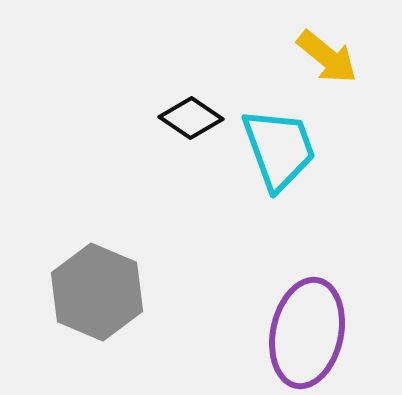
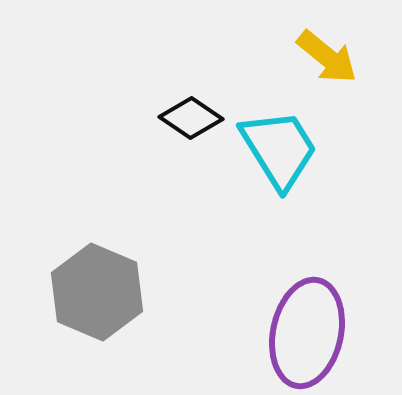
cyan trapezoid: rotated 12 degrees counterclockwise
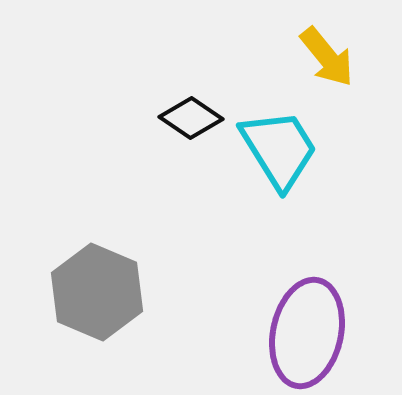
yellow arrow: rotated 12 degrees clockwise
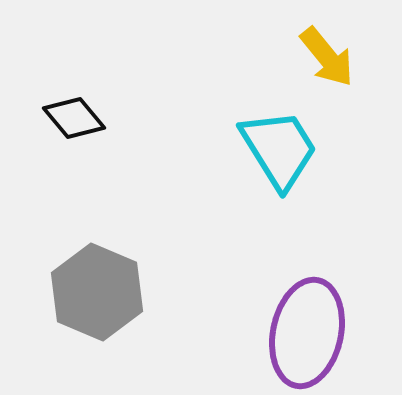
black diamond: moved 117 px left; rotated 16 degrees clockwise
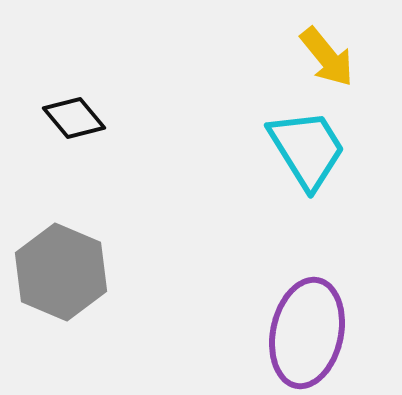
cyan trapezoid: moved 28 px right
gray hexagon: moved 36 px left, 20 px up
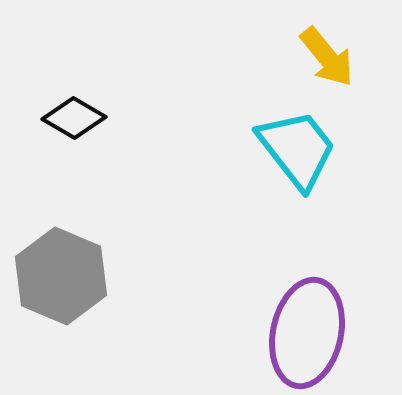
black diamond: rotated 20 degrees counterclockwise
cyan trapezoid: moved 10 px left; rotated 6 degrees counterclockwise
gray hexagon: moved 4 px down
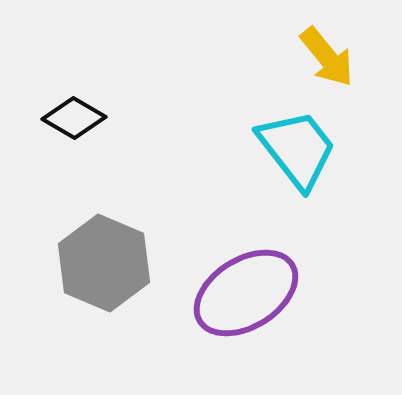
gray hexagon: moved 43 px right, 13 px up
purple ellipse: moved 61 px left, 40 px up; rotated 46 degrees clockwise
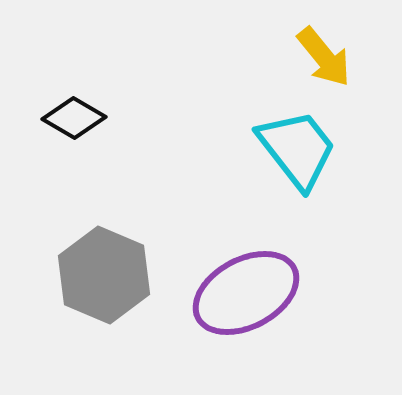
yellow arrow: moved 3 px left
gray hexagon: moved 12 px down
purple ellipse: rotated 4 degrees clockwise
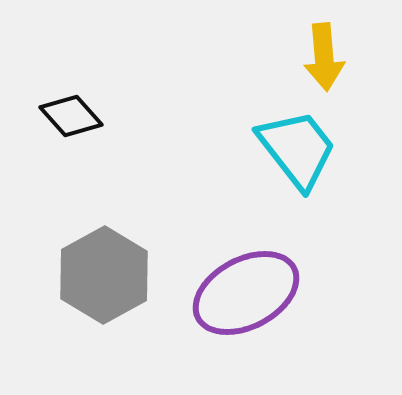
yellow arrow: rotated 34 degrees clockwise
black diamond: moved 3 px left, 2 px up; rotated 18 degrees clockwise
gray hexagon: rotated 8 degrees clockwise
